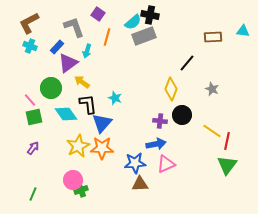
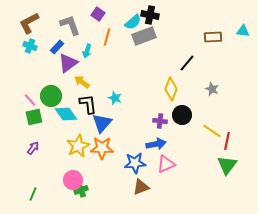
gray L-shape: moved 4 px left, 2 px up
green circle: moved 8 px down
brown triangle: moved 1 px right, 3 px down; rotated 18 degrees counterclockwise
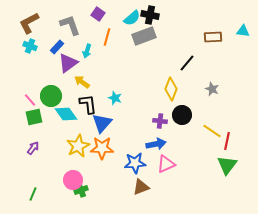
cyan semicircle: moved 1 px left, 4 px up
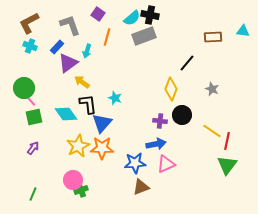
green circle: moved 27 px left, 8 px up
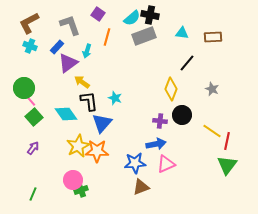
cyan triangle: moved 61 px left, 2 px down
black L-shape: moved 1 px right, 3 px up
green square: rotated 30 degrees counterclockwise
orange star: moved 5 px left, 3 px down
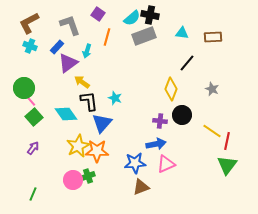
green cross: moved 7 px right, 14 px up
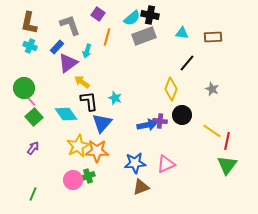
brown L-shape: rotated 50 degrees counterclockwise
blue arrow: moved 9 px left, 19 px up
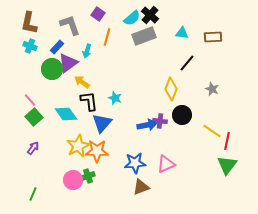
black cross: rotated 30 degrees clockwise
green circle: moved 28 px right, 19 px up
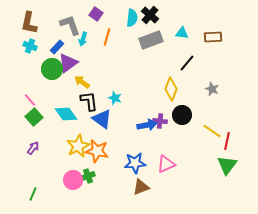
purple square: moved 2 px left
cyan semicircle: rotated 42 degrees counterclockwise
gray rectangle: moved 7 px right, 4 px down
cyan arrow: moved 4 px left, 12 px up
blue triangle: moved 4 px up; rotated 35 degrees counterclockwise
orange star: rotated 10 degrees clockwise
